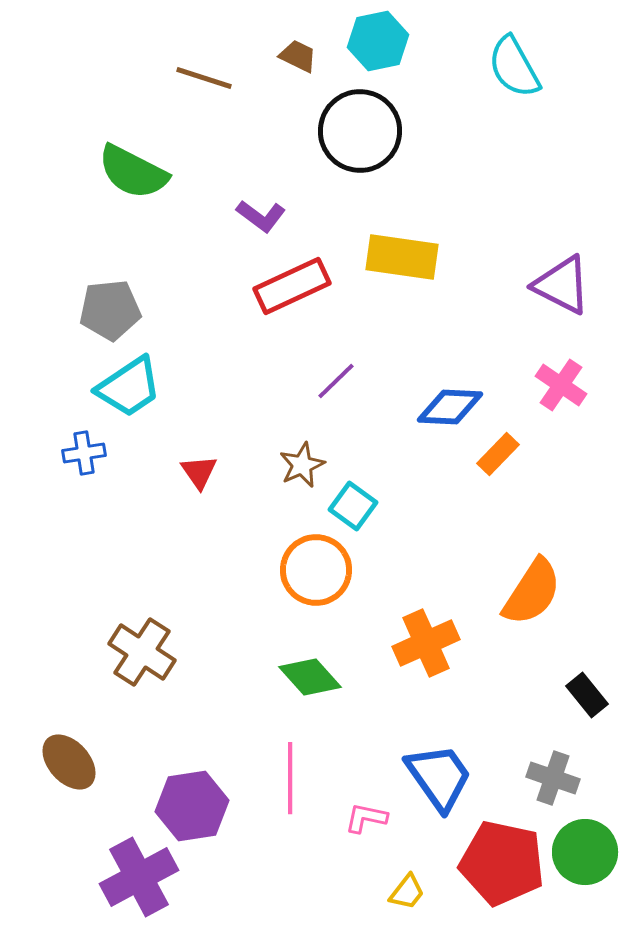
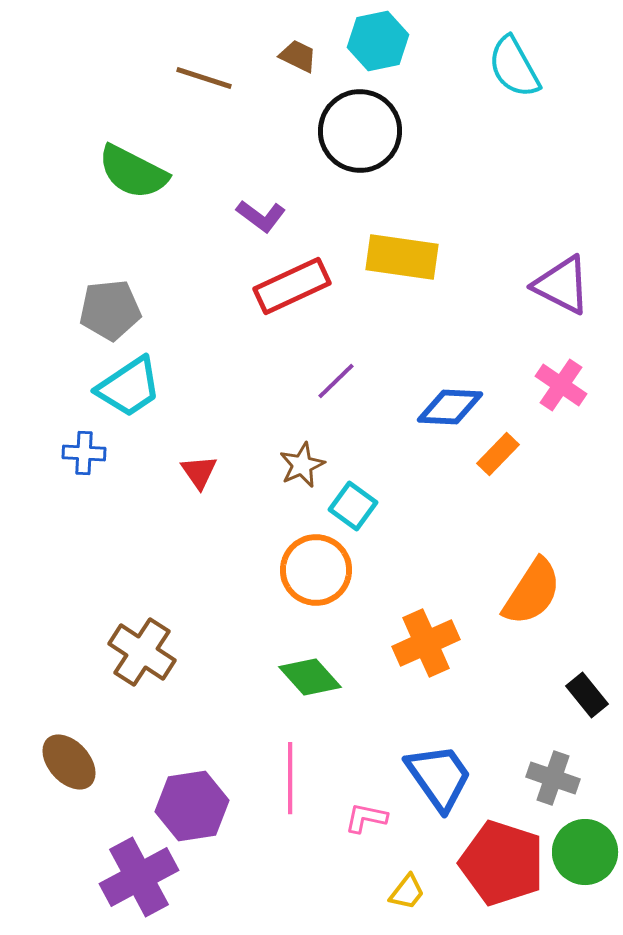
blue cross: rotated 12 degrees clockwise
red pentagon: rotated 6 degrees clockwise
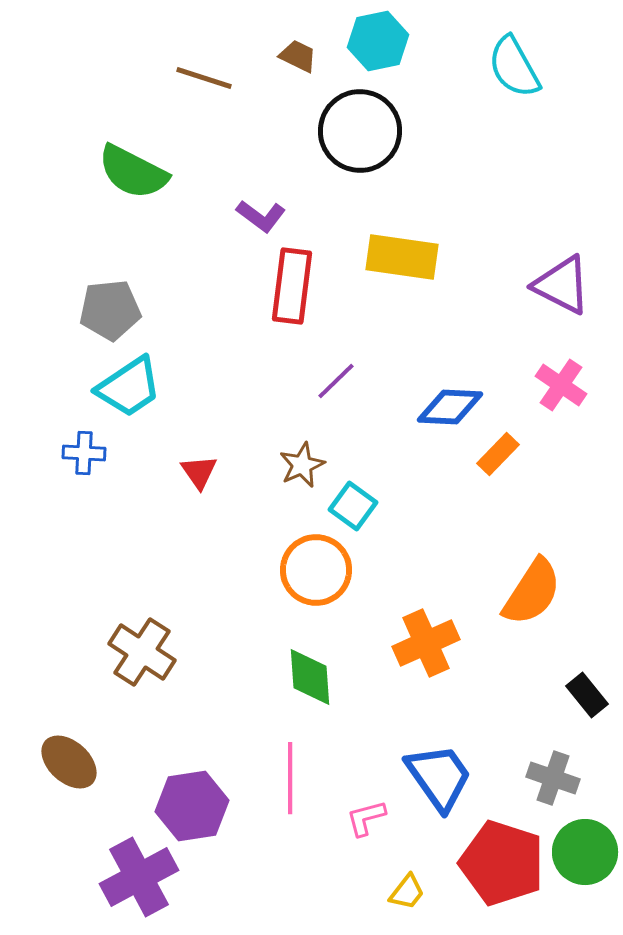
red rectangle: rotated 58 degrees counterclockwise
green diamond: rotated 38 degrees clockwise
brown ellipse: rotated 6 degrees counterclockwise
pink L-shape: rotated 27 degrees counterclockwise
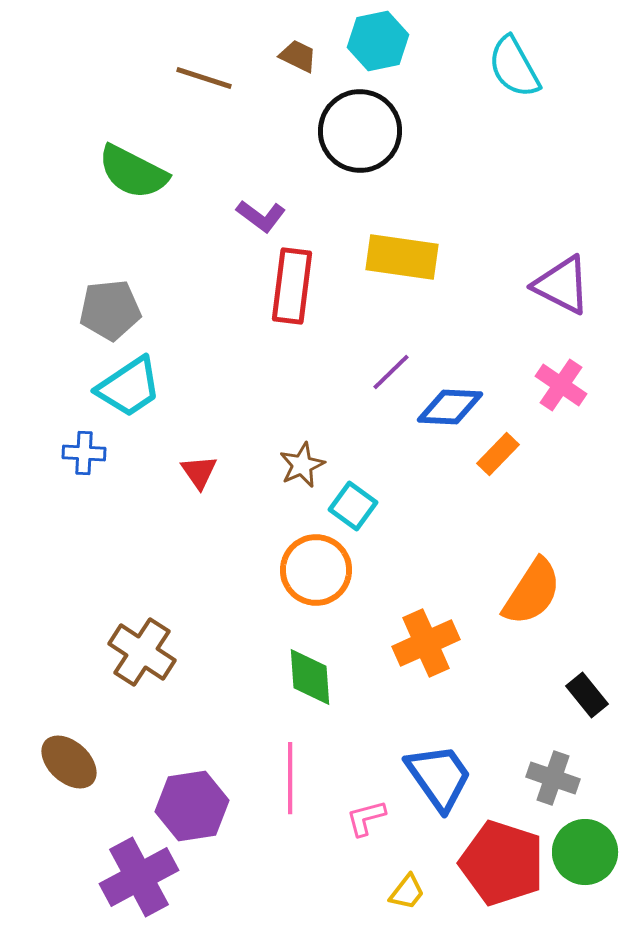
purple line: moved 55 px right, 9 px up
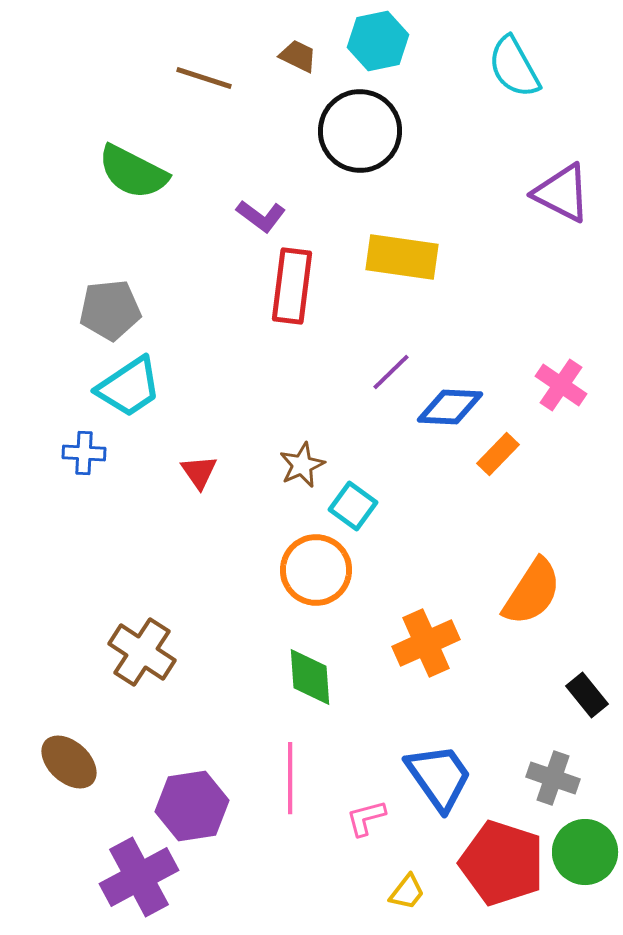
purple triangle: moved 92 px up
